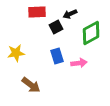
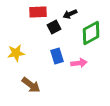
red rectangle: moved 1 px right
black square: moved 2 px left
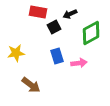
red rectangle: rotated 12 degrees clockwise
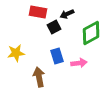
black arrow: moved 3 px left
brown arrow: moved 8 px right, 8 px up; rotated 138 degrees counterclockwise
